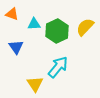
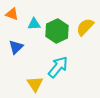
blue triangle: rotated 21 degrees clockwise
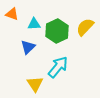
blue triangle: moved 12 px right
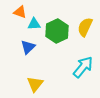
orange triangle: moved 8 px right, 2 px up
yellow semicircle: rotated 18 degrees counterclockwise
cyan arrow: moved 25 px right
yellow triangle: rotated 12 degrees clockwise
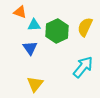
cyan triangle: moved 1 px down
blue triangle: moved 2 px right, 1 px down; rotated 21 degrees counterclockwise
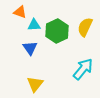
cyan arrow: moved 2 px down
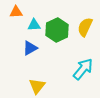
orange triangle: moved 4 px left; rotated 24 degrees counterclockwise
green hexagon: moved 1 px up
blue triangle: rotated 35 degrees clockwise
yellow triangle: moved 2 px right, 2 px down
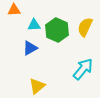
orange triangle: moved 2 px left, 2 px up
green hexagon: rotated 10 degrees counterclockwise
yellow triangle: rotated 12 degrees clockwise
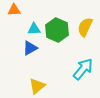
cyan triangle: moved 4 px down
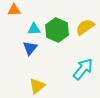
yellow semicircle: rotated 30 degrees clockwise
blue triangle: rotated 21 degrees counterclockwise
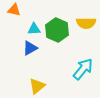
orange triangle: rotated 16 degrees clockwise
yellow semicircle: moved 1 px right, 4 px up; rotated 144 degrees counterclockwise
blue triangle: rotated 21 degrees clockwise
